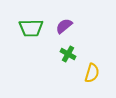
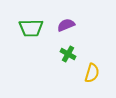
purple semicircle: moved 2 px right, 1 px up; rotated 18 degrees clockwise
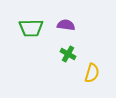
purple semicircle: rotated 30 degrees clockwise
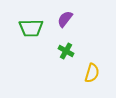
purple semicircle: moved 1 px left, 6 px up; rotated 60 degrees counterclockwise
green cross: moved 2 px left, 3 px up
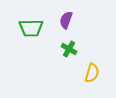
purple semicircle: moved 1 px right, 1 px down; rotated 18 degrees counterclockwise
green cross: moved 3 px right, 2 px up
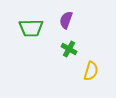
yellow semicircle: moved 1 px left, 2 px up
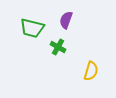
green trapezoid: moved 1 px right; rotated 15 degrees clockwise
green cross: moved 11 px left, 2 px up
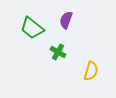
green trapezoid: rotated 25 degrees clockwise
green cross: moved 5 px down
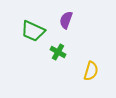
green trapezoid: moved 1 px right, 3 px down; rotated 15 degrees counterclockwise
